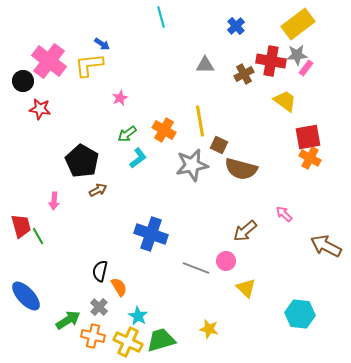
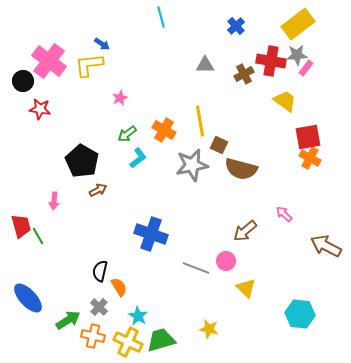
blue ellipse at (26, 296): moved 2 px right, 2 px down
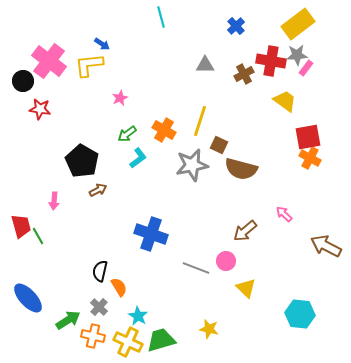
yellow line at (200, 121): rotated 28 degrees clockwise
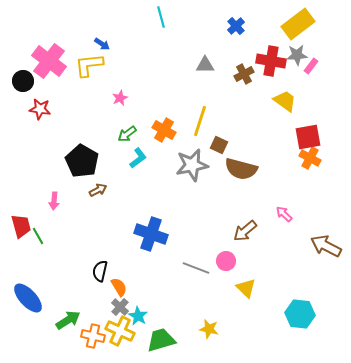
pink rectangle at (306, 68): moved 5 px right, 2 px up
gray cross at (99, 307): moved 21 px right
yellow cross at (128, 342): moved 8 px left, 11 px up
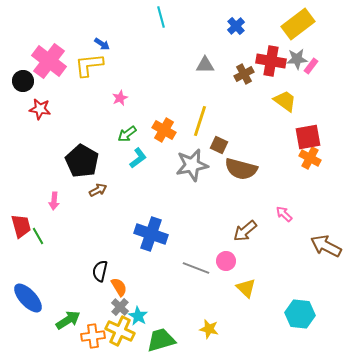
gray star at (297, 55): moved 4 px down
orange cross at (93, 336): rotated 20 degrees counterclockwise
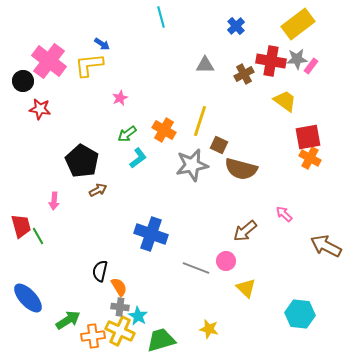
gray cross at (120, 307): rotated 36 degrees counterclockwise
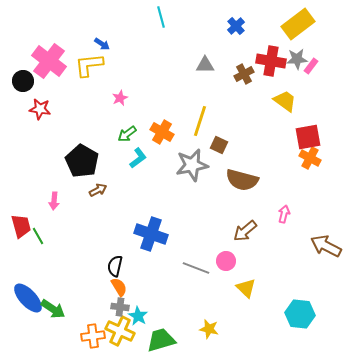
orange cross at (164, 130): moved 2 px left, 2 px down
brown semicircle at (241, 169): moved 1 px right, 11 px down
pink arrow at (284, 214): rotated 60 degrees clockwise
black semicircle at (100, 271): moved 15 px right, 5 px up
green arrow at (68, 320): moved 15 px left, 11 px up; rotated 65 degrees clockwise
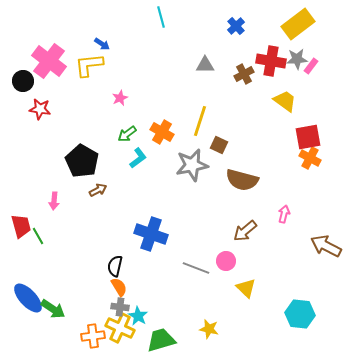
yellow cross at (120, 331): moved 3 px up
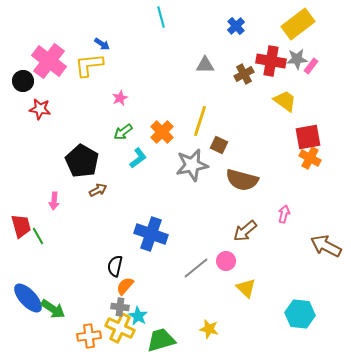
orange cross at (162, 132): rotated 15 degrees clockwise
green arrow at (127, 134): moved 4 px left, 2 px up
gray line at (196, 268): rotated 60 degrees counterclockwise
orange semicircle at (119, 287): moved 6 px right, 1 px up; rotated 108 degrees counterclockwise
orange cross at (93, 336): moved 4 px left
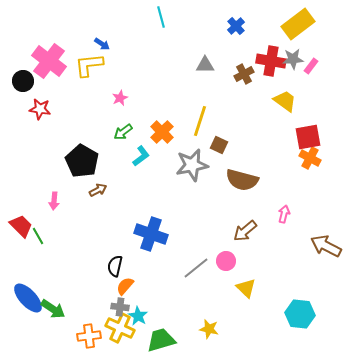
gray star at (297, 59): moved 4 px left
cyan L-shape at (138, 158): moved 3 px right, 2 px up
red trapezoid at (21, 226): rotated 30 degrees counterclockwise
